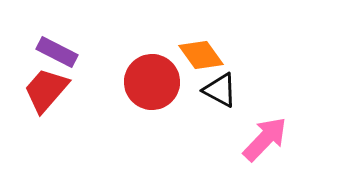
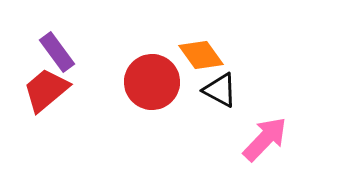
purple rectangle: rotated 27 degrees clockwise
red trapezoid: rotated 9 degrees clockwise
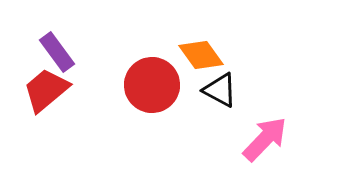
red circle: moved 3 px down
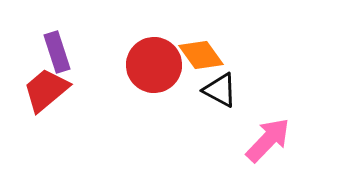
purple rectangle: rotated 18 degrees clockwise
red circle: moved 2 px right, 20 px up
pink arrow: moved 3 px right, 1 px down
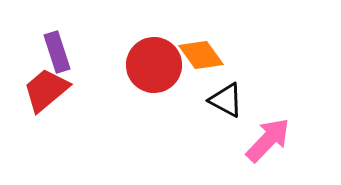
black triangle: moved 6 px right, 10 px down
